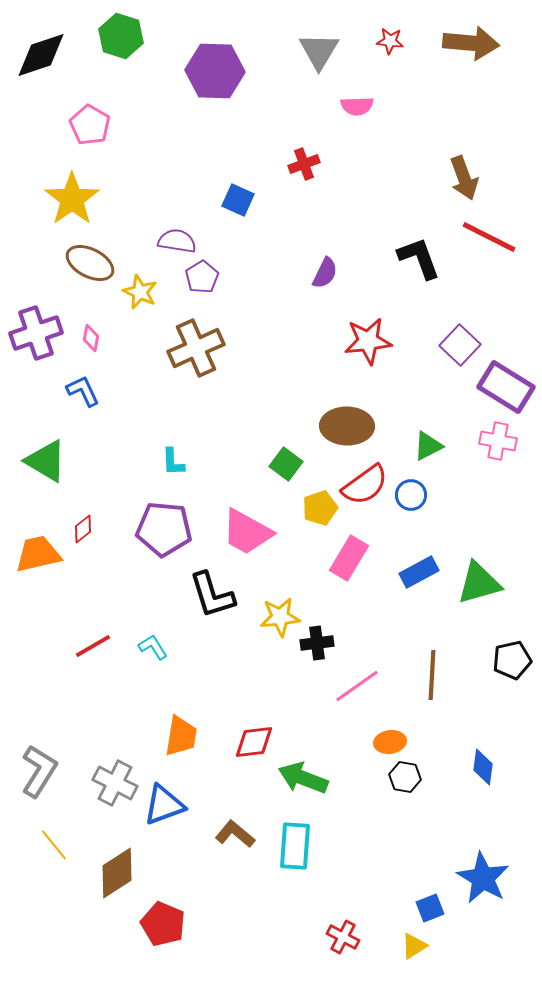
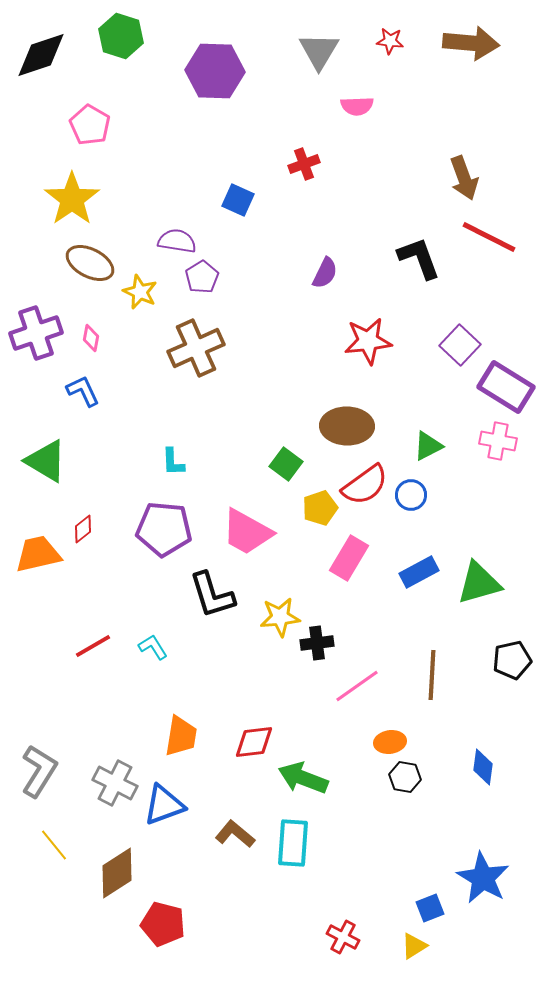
cyan rectangle at (295, 846): moved 2 px left, 3 px up
red pentagon at (163, 924): rotated 9 degrees counterclockwise
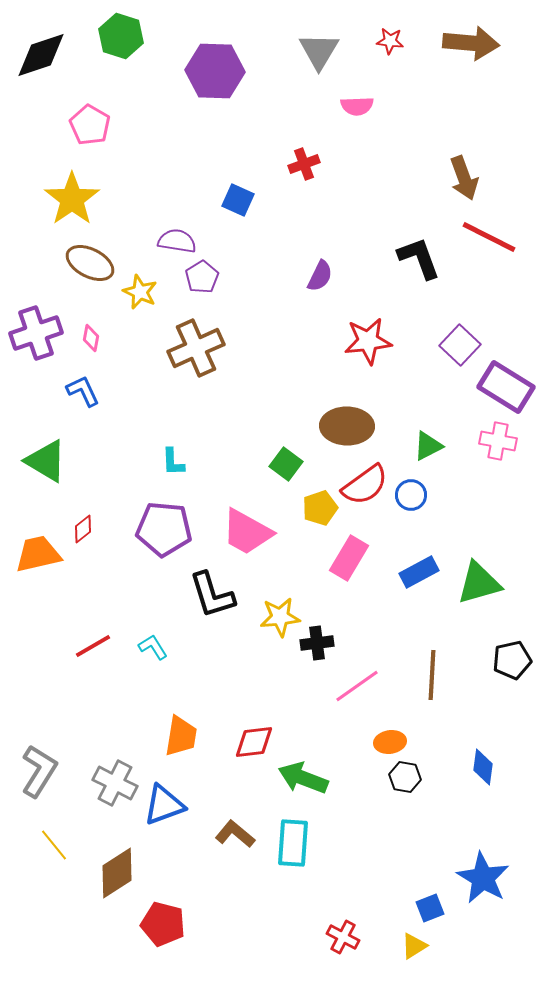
purple semicircle at (325, 273): moved 5 px left, 3 px down
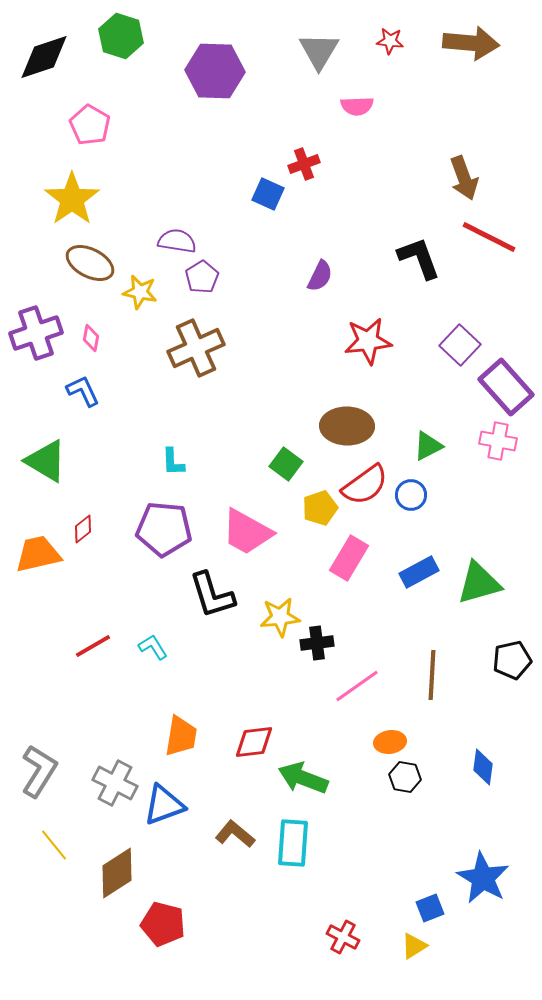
black diamond at (41, 55): moved 3 px right, 2 px down
blue square at (238, 200): moved 30 px right, 6 px up
yellow star at (140, 292): rotated 12 degrees counterclockwise
purple rectangle at (506, 387): rotated 16 degrees clockwise
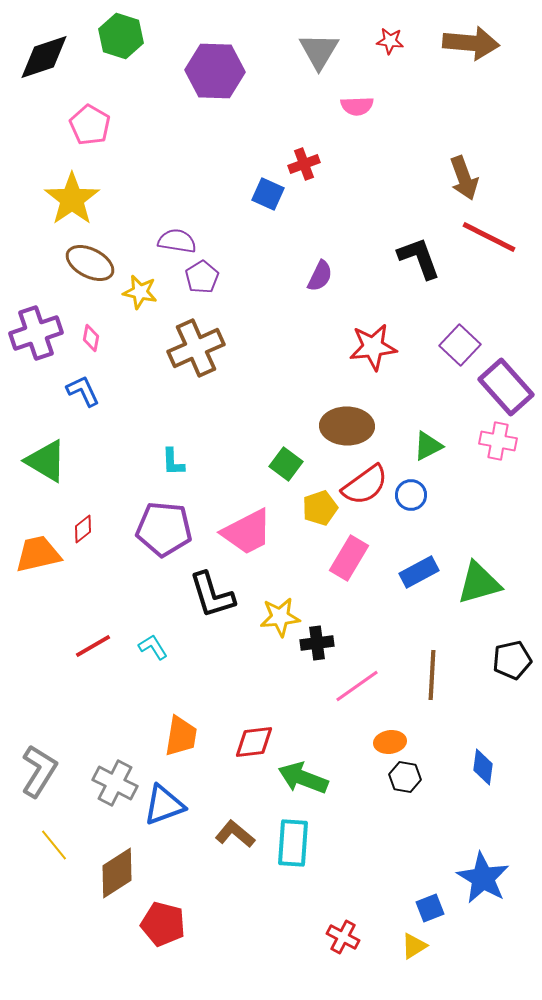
red star at (368, 341): moved 5 px right, 6 px down
pink trapezoid at (247, 532): rotated 56 degrees counterclockwise
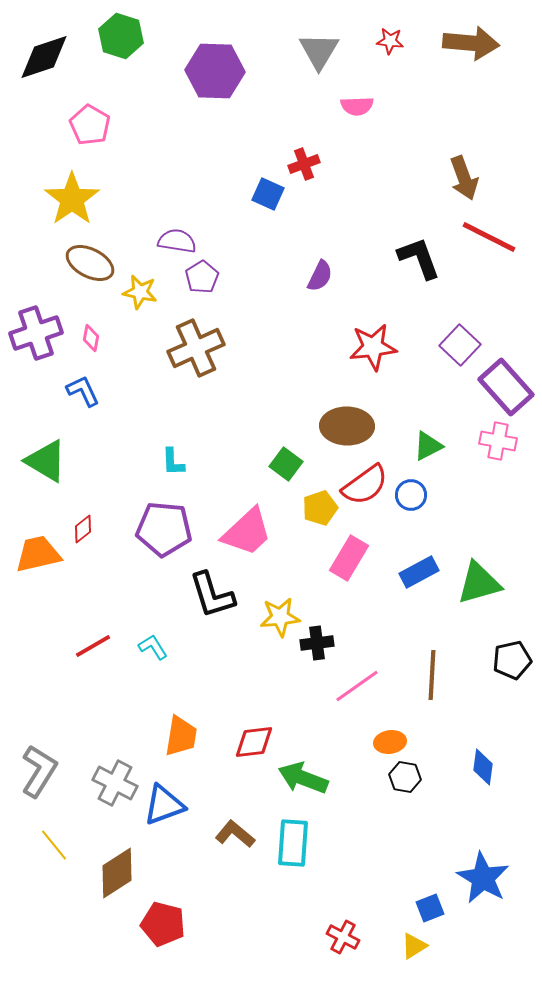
pink trapezoid at (247, 532): rotated 16 degrees counterclockwise
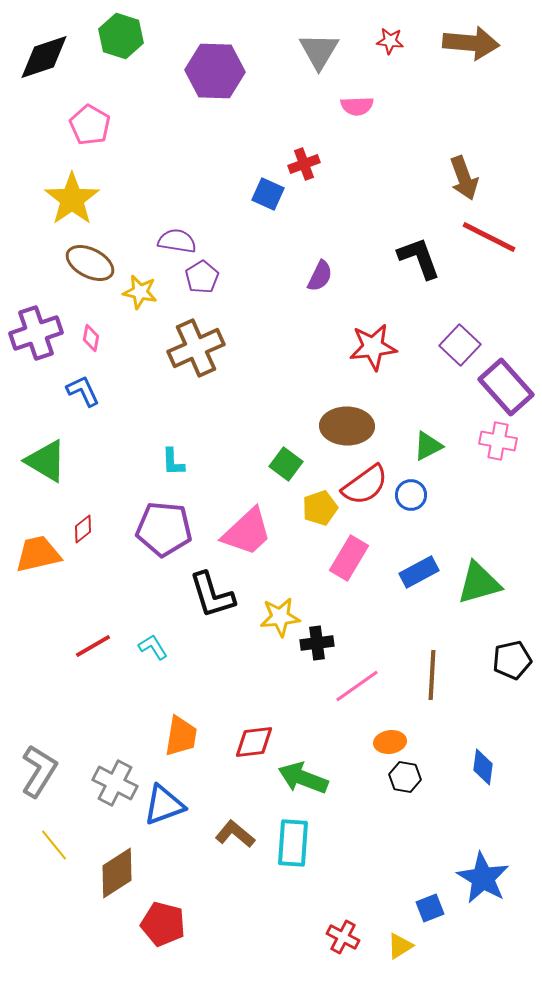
yellow triangle at (414, 946): moved 14 px left
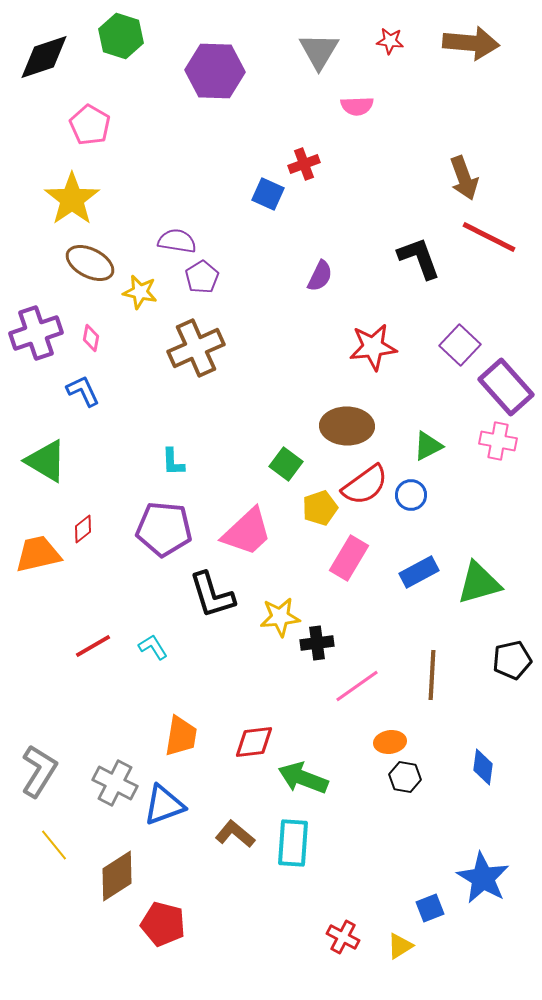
brown diamond at (117, 873): moved 3 px down
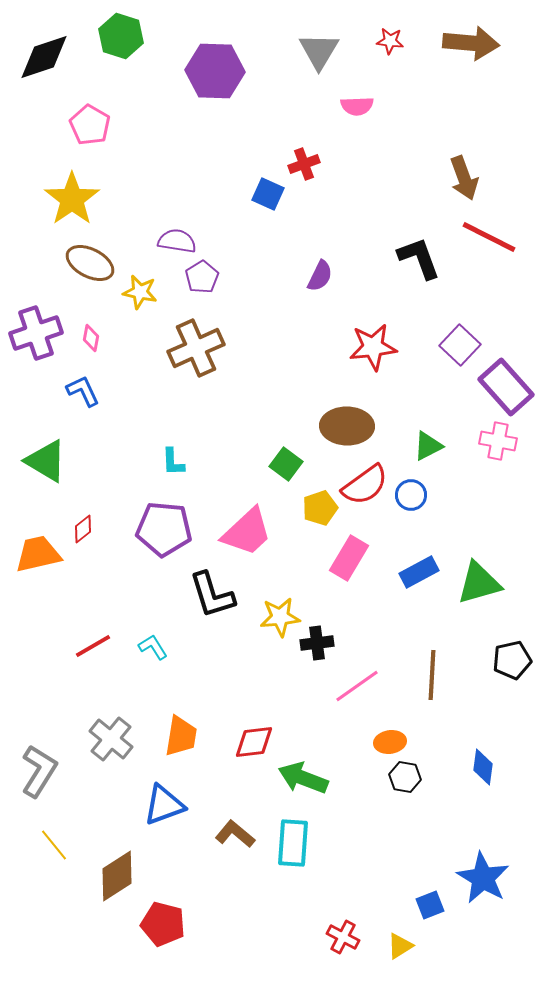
gray cross at (115, 783): moved 4 px left, 44 px up; rotated 12 degrees clockwise
blue square at (430, 908): moved 3 px up
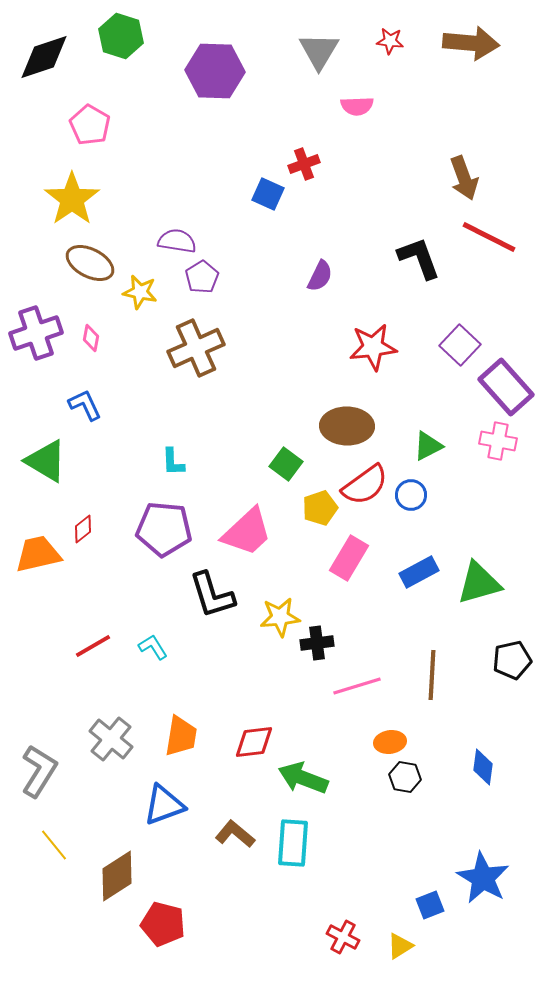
blue L-shape at (83, 391): moved 2 px right, 14 px down
pink line at (357, 686): rotated 18 degrees clockwise
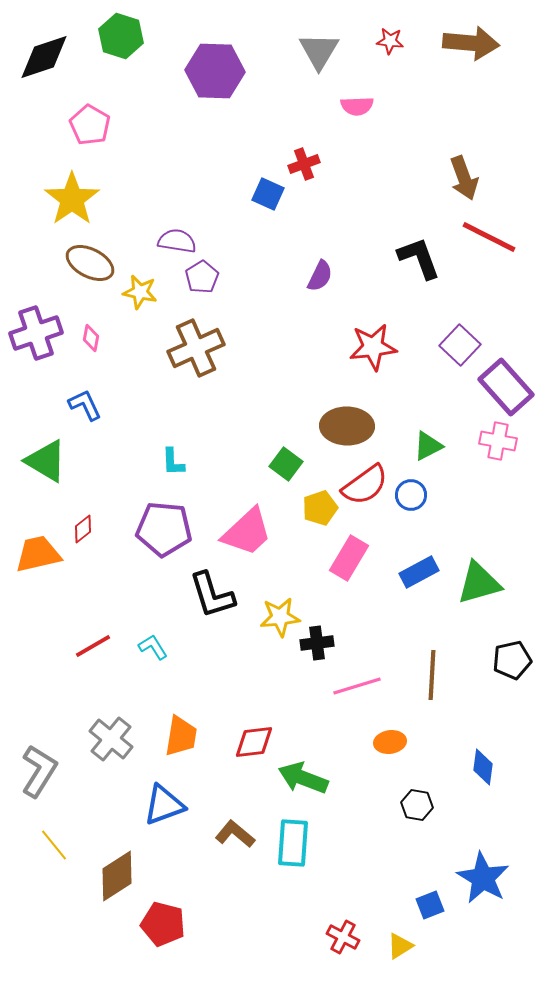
black hexagon at (405, 777): moved 12 px right, 28 px down
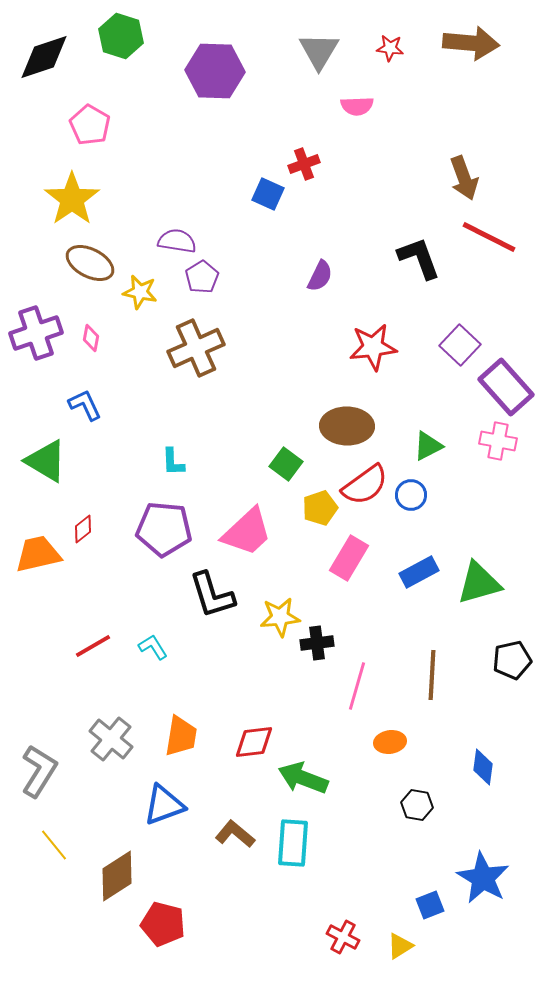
red star at (390, 41): moved 7 px down
pink line at (357, 686): rotated 57 degrees counterclockwise
